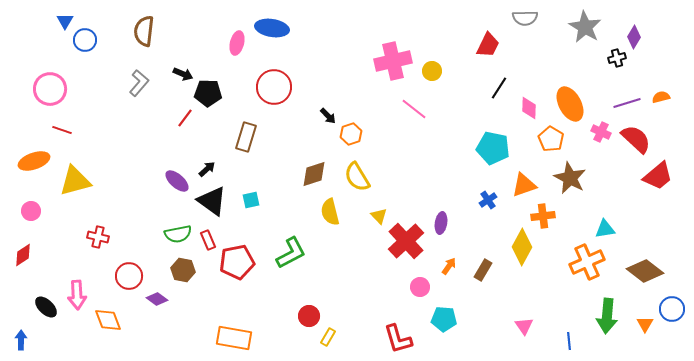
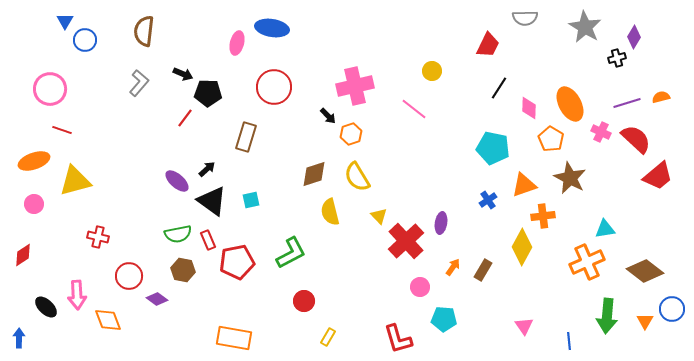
pink cross at (393, 61): moved 38 px left, 25 px down
pink circle at (31, 211): moved 3 px right, 7 px up
orange arrow at (449, 266): moved 4 px right, 1 px down
red circle at (309, 316): moved 5 px left, 15 px up
orange triangle at (645, 324): moved 3 px up
blue arrow at (21, 340): moved 2 px left, 2 px up
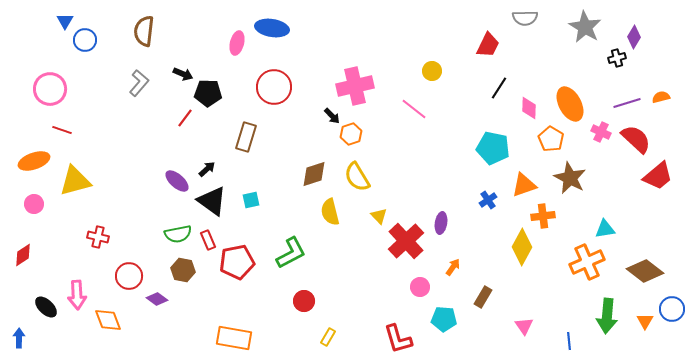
black arrow at (328, 116): moved 4 px right
brown rectangle at (483, 270): moved 27 px down
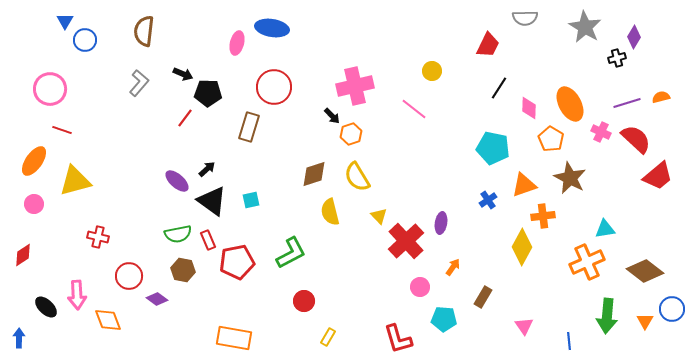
brown rectangle at (246, 137): moved 3 px right, 10 px up
orange ellipse at (34, 161): rotated 36 degrees counterclockwise
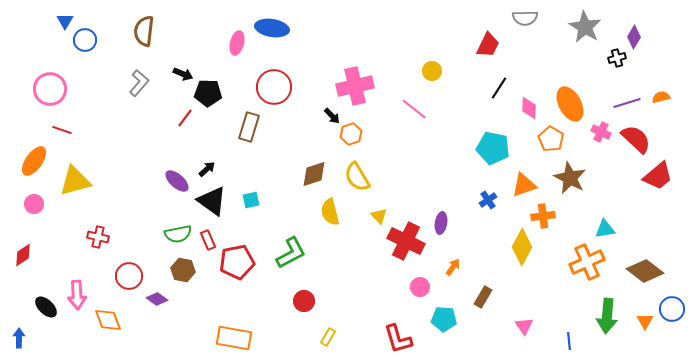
red cross at (406, 241): rotated 21 degrees counterclockwise
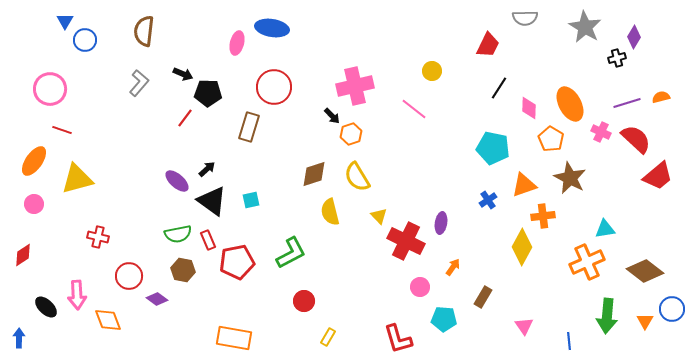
yellow triangle at (75, 181): moved 2 px right, 2 px up
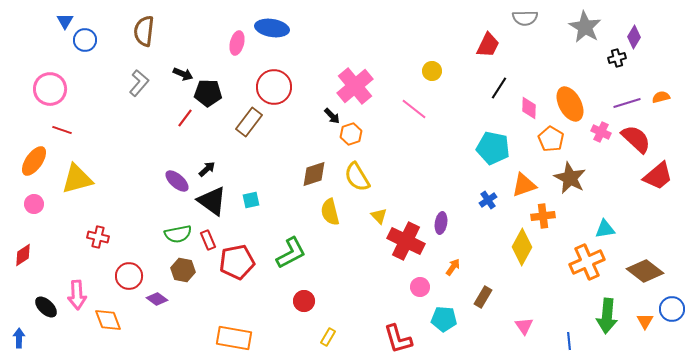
pink cross at (355, 86): rotated 27 degrees counterclockwise
brown rectangle at (249, 127): moved 5 px up; rotated 20 degrees clockwise
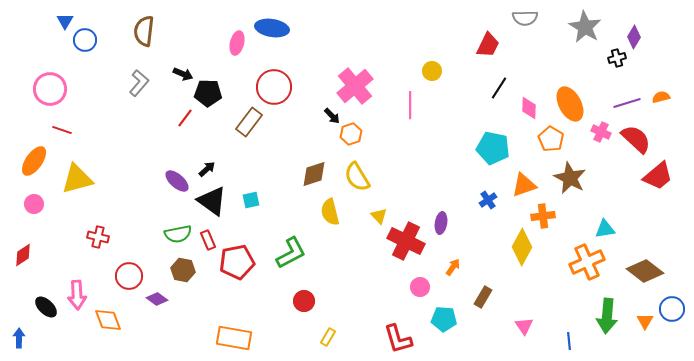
pink line at (414, 109): moved 4 px left, 4 px up; rotated 52 degrees clockwise
